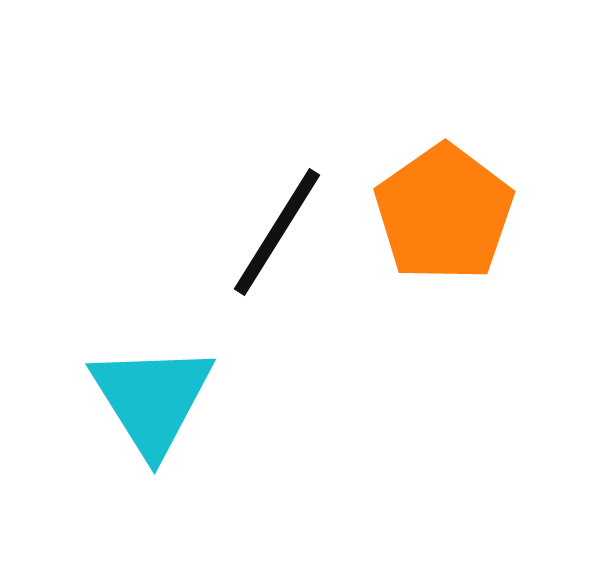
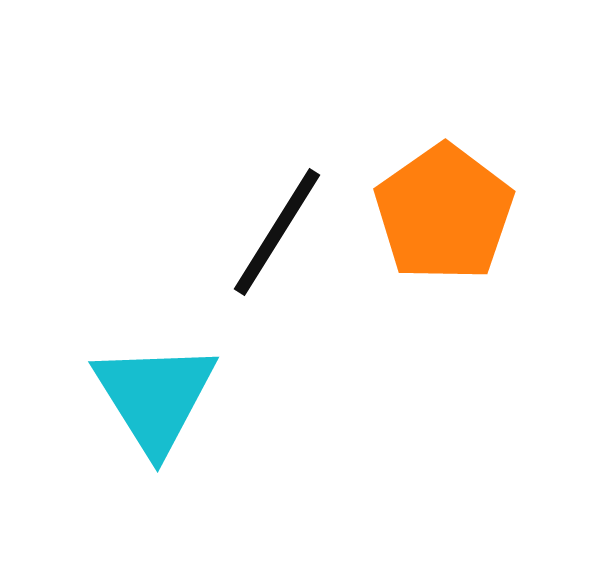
cyan triangle: moved 3 px right, 2 px up
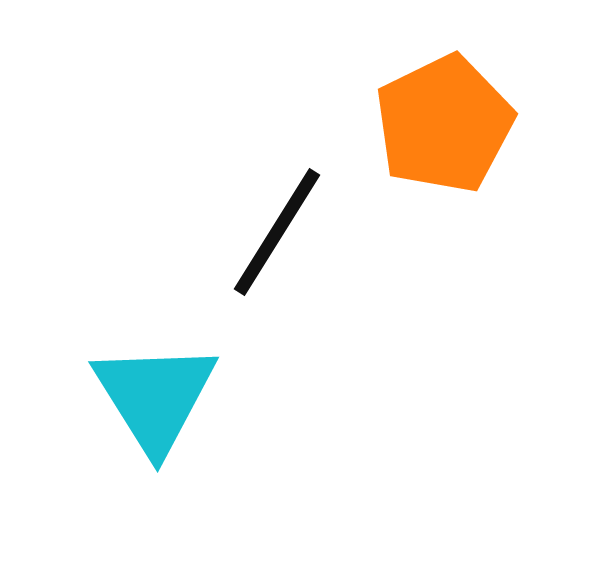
orange pentagon: moved 89 px up; rotated 9 degrees clockwise
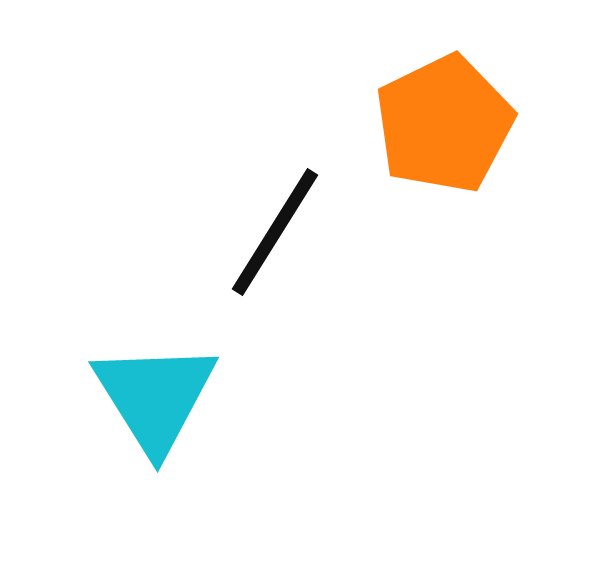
black line: moved 2 px left
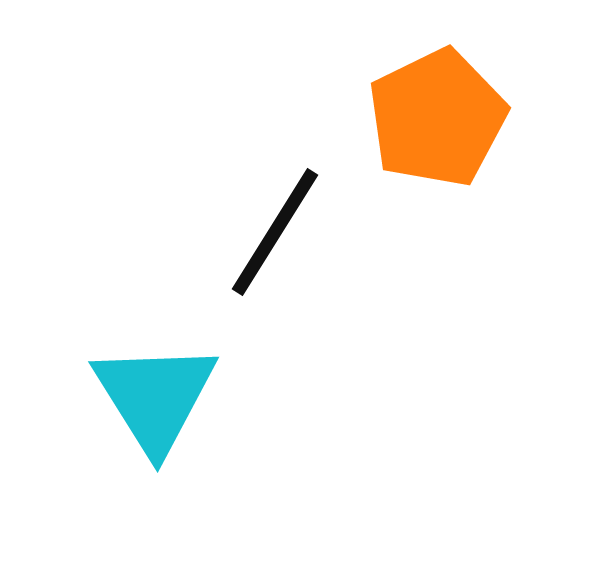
orange pentagon: moved 7 px left, 6 px up
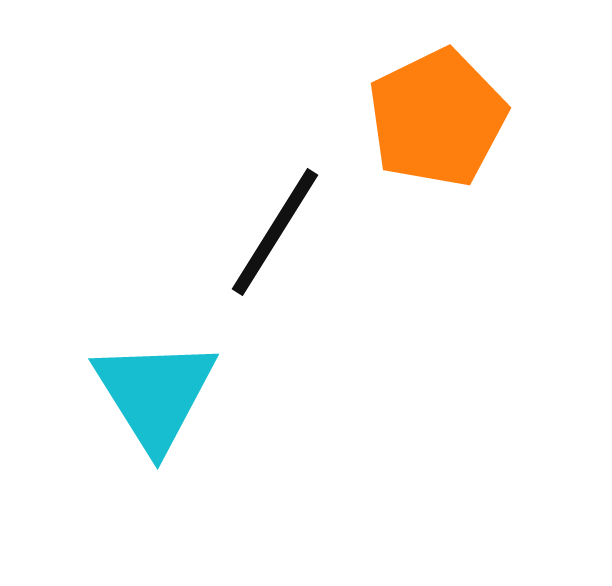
cyan triangle: moved 3 px up
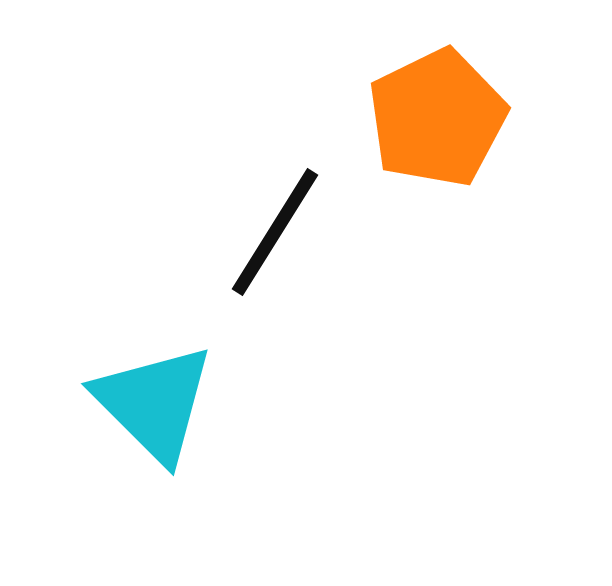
cyan triangle: moved 1 px left, 9 px down; rotated 13 degrees counterclockwise
